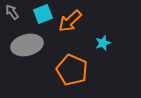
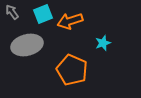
orange arrow: rotated 25 degrees clockwise
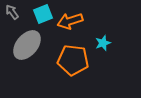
gray ellipse: rotated 36 degrees counterclockwise
orange pentagon: moved 1 px right, 10 px up; rotated 16 degrees counterclockwise
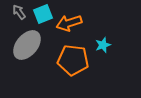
gray arrow: moved 7 px right
orange arrow: moved 1 px left, 2 px down
cyan star: moved 2 px down
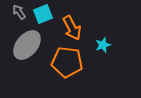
orange arrow: moved 3 px right, 5 px down; rotated 100 degrees counterclockwise
orange pentagon: moved 6 px left, 2 px down
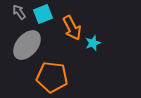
cyan star: moved 10 px left, 2 px up
orange pentagon: moved 15 px left, 15 px down
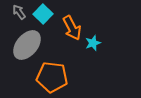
cyan square: rotated 24 degrees counterclockwise
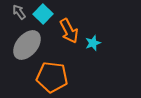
orange arrow: moved 3 px left, 3 px down
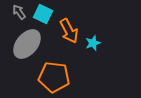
cyan square: rotated 18 degrees counterclockwise
gray ellipse: moved 1 px up
orange pentagon: moved 2 px right
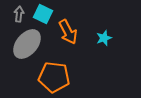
gray arrow: moved 2 px down; rotated 42 degrees clockwise
orange arrow: moved 1 px left, 1 px down
cyan star: moved 11 px right, 5 px up
